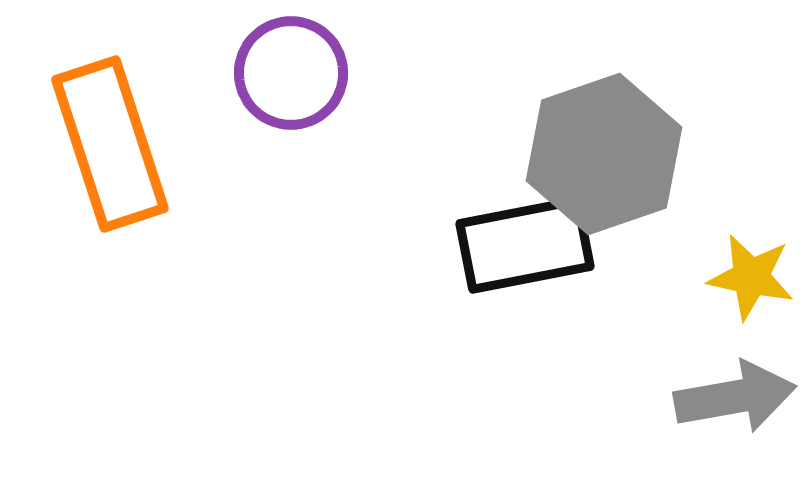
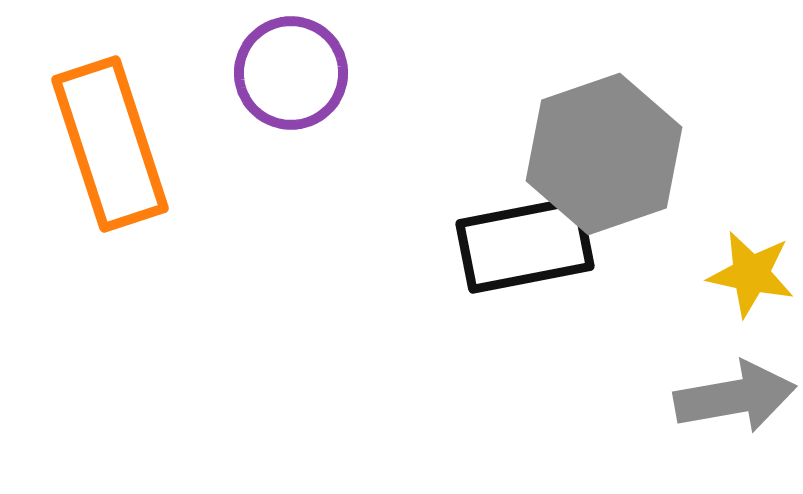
yellow star: moved 3 px up
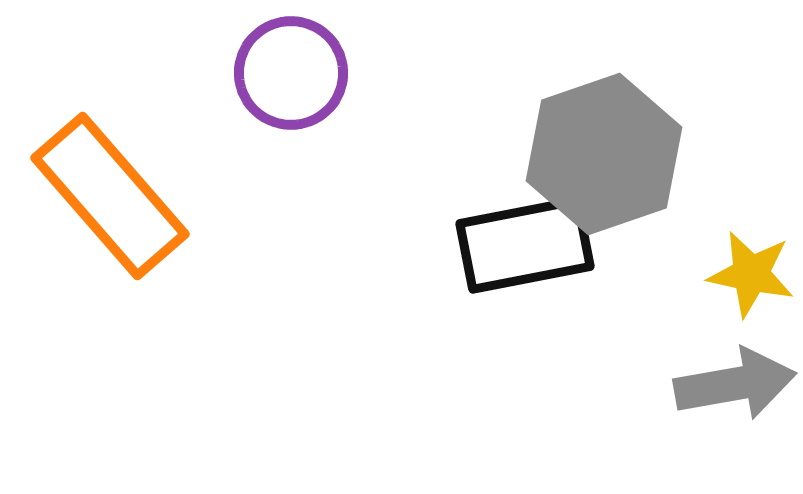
orange rectangle: moved 52 px down; rotated 23 degrees counterclockwise
gray arrow: moved 13 px up
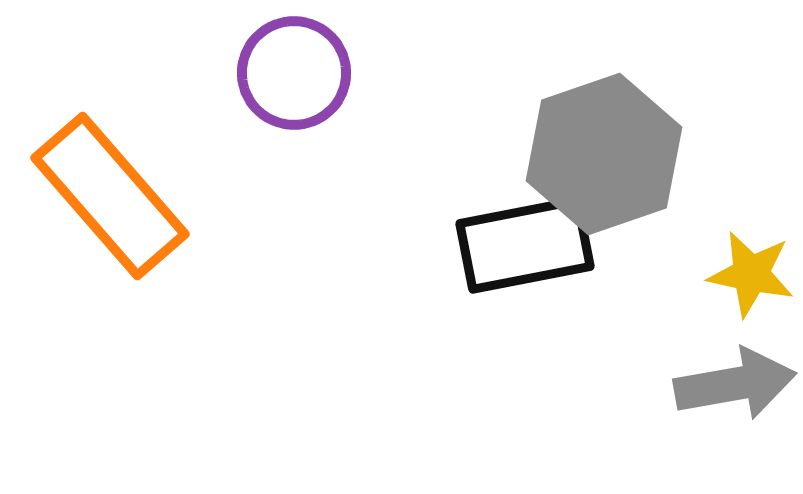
purple circle: moved 3 px right
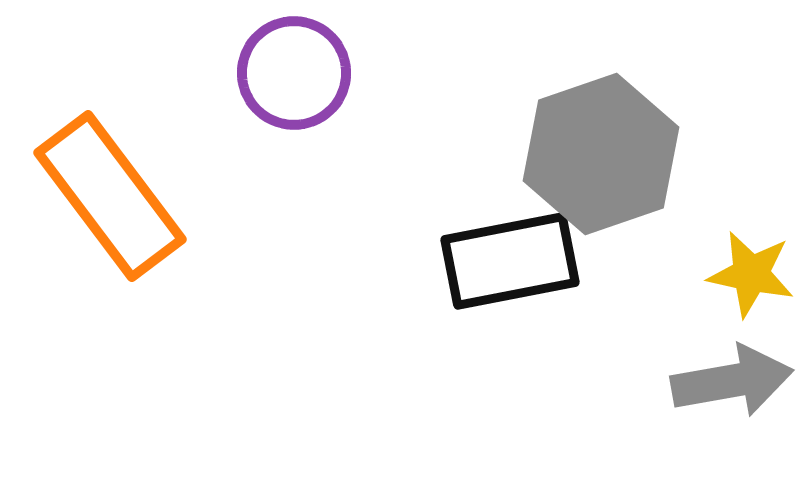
gray hexagon: moved 3 px left
orange rectangle: rotated 4 degrees clockwise
black rectangle: moved 15 px left, 16 px down
gray arrow: moved 3 px left, 3 px up
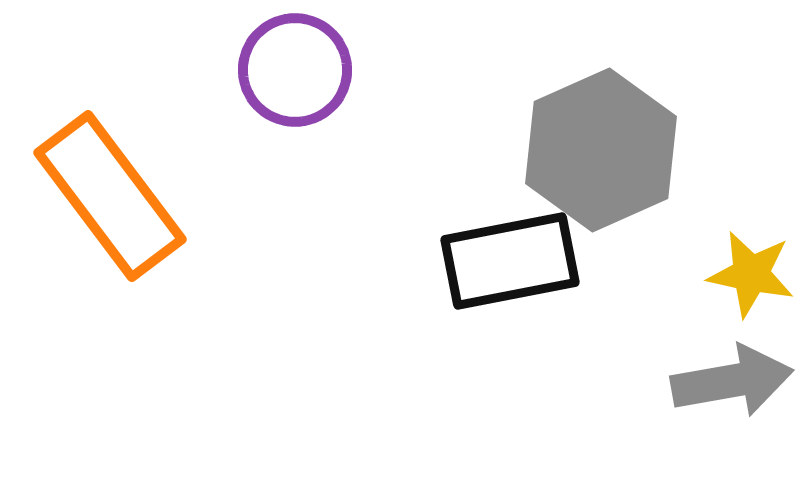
purple circle: moved 1 px right, 3 px up
gray hexagon: moved 4 px up; rotated 5 degrees counterclockwise
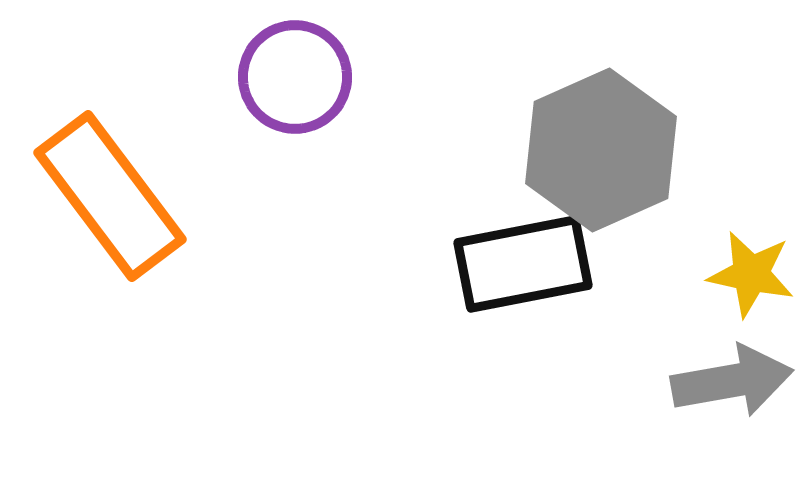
purple circle: moved 7 px down
black rectangle: moved 13 px right, 3 px down
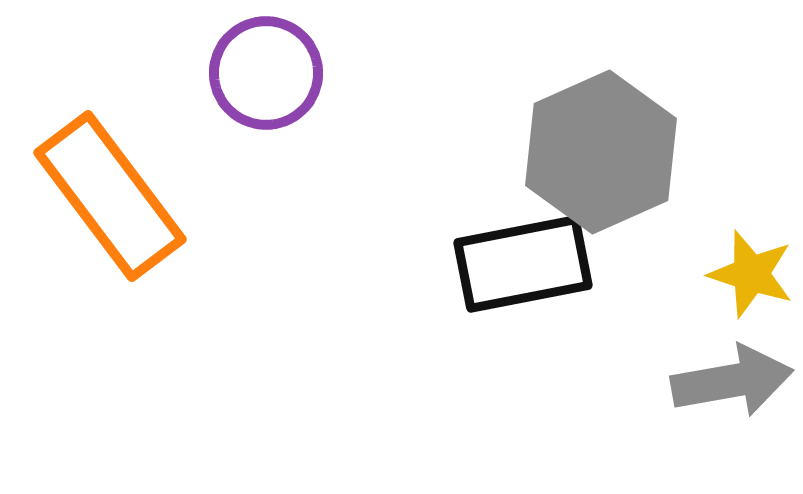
purple circle: moved 29 px left, 4 px up
gray hexagon: moved 2 px down
yellow star: rotated 6 degrees clockwise
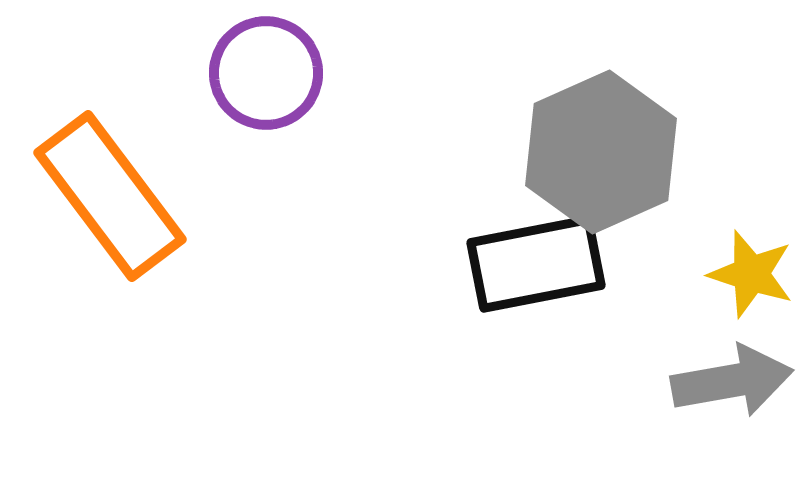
black rectangle: moved 13 px right
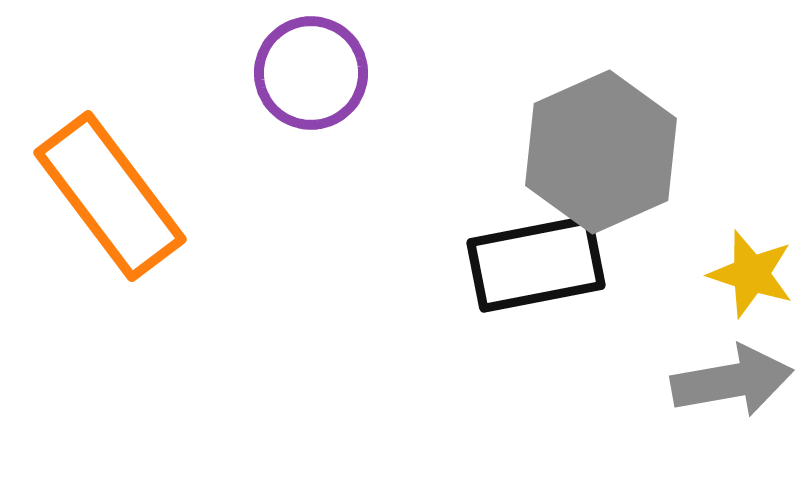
purple circle: moved 45 px right
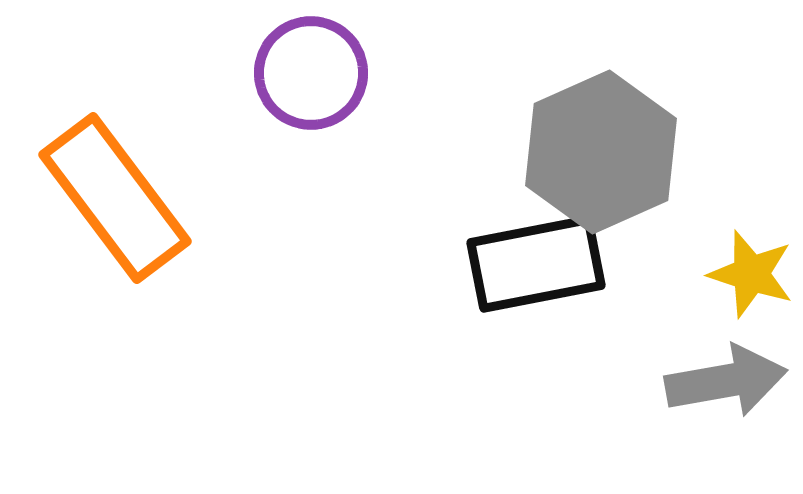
orange rectangle: moved 5 px right, 2 px down
gray arrow: moved 6 px left
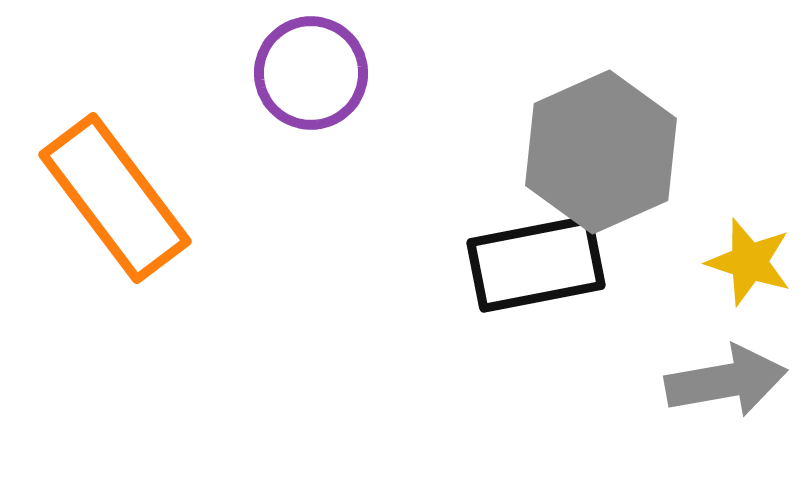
yellow star: moved 2 px left, 12 px up
